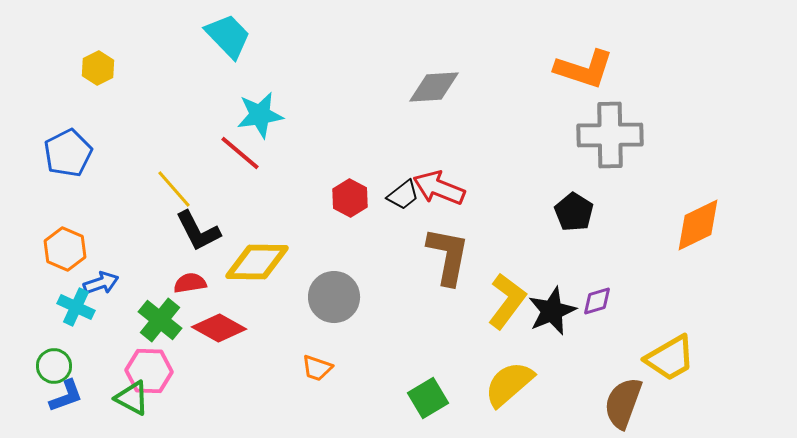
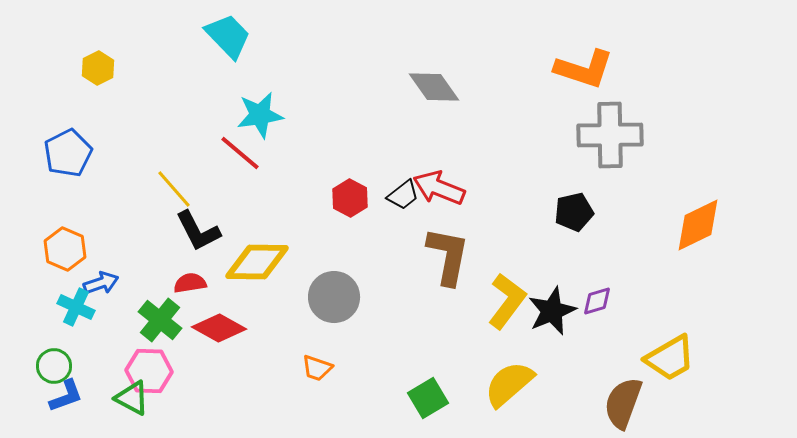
gray diamond: rotated 58 degrees clockwise
black pentagon: rotated 27 degrees clockwise
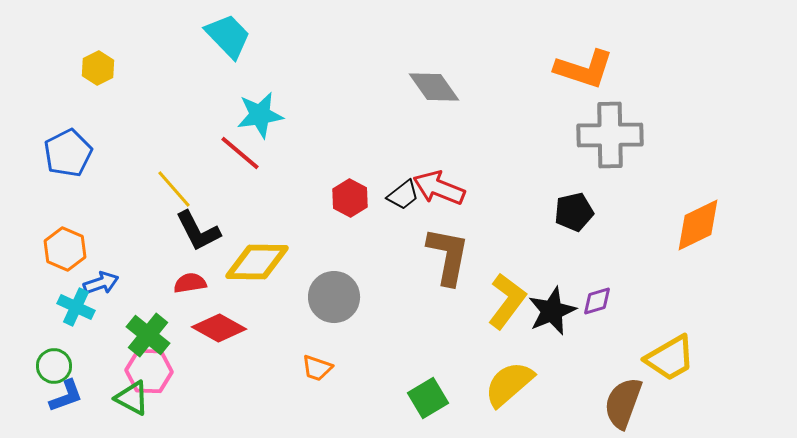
green cross: moved 12 px left, 15 px down
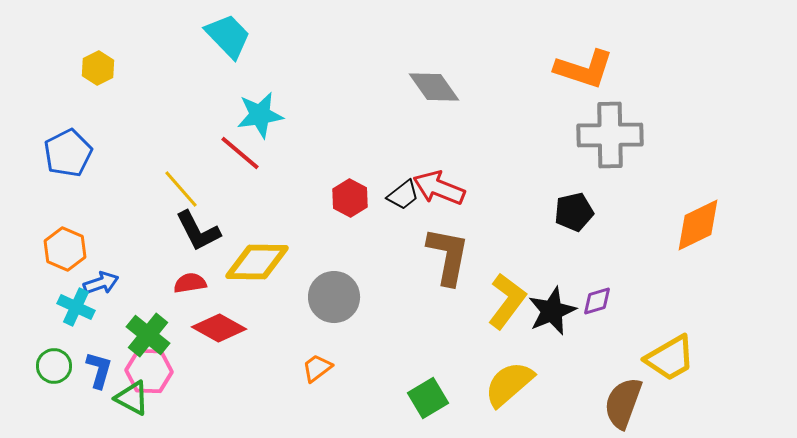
yellow line: moved 7 px right
orange trapezoid: rotated 124 degrees clockwise
blue L-shape: moved 33 px right, 26 px up; rotated 54 degrees counterclockwise
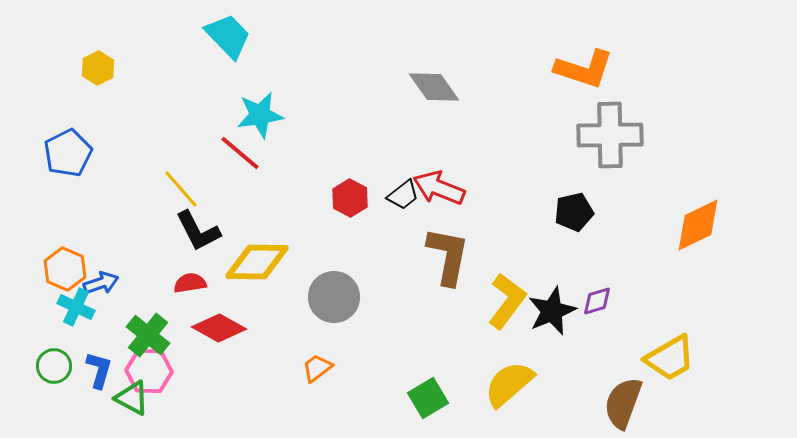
orange hexagon: moved 20 px down
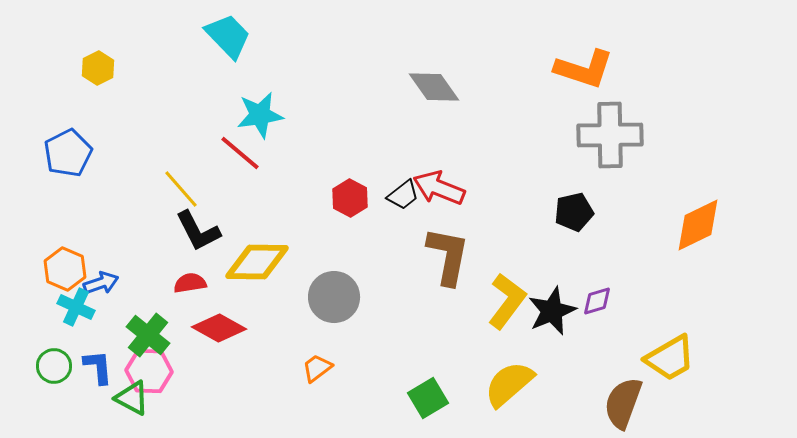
blue L-shape: moved 1 px left, 3 px up; rotated 21 degrees counterclockwise
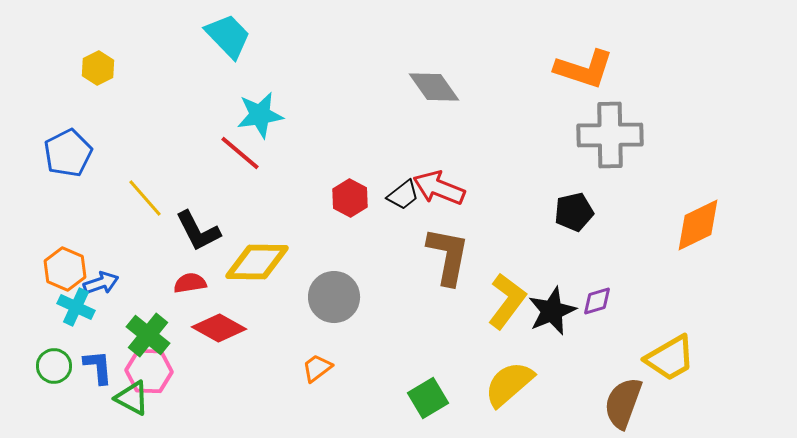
yellow line: moved 36 px left, 9 px down
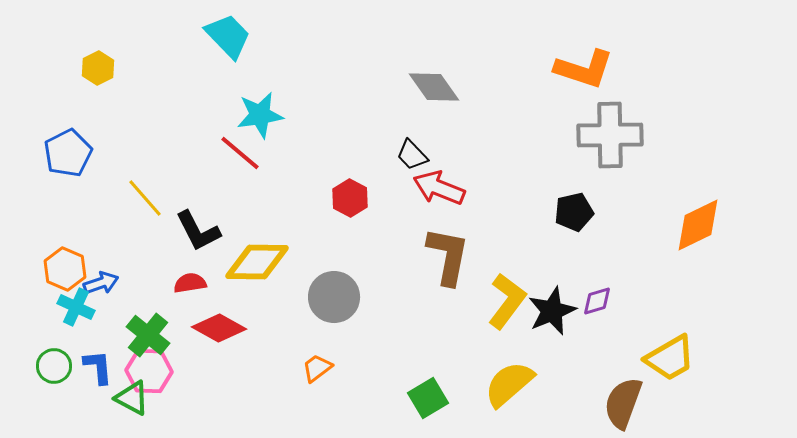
black trapezoid: moved 9 px right, 40 px up; rotated 84 degrees clockwise
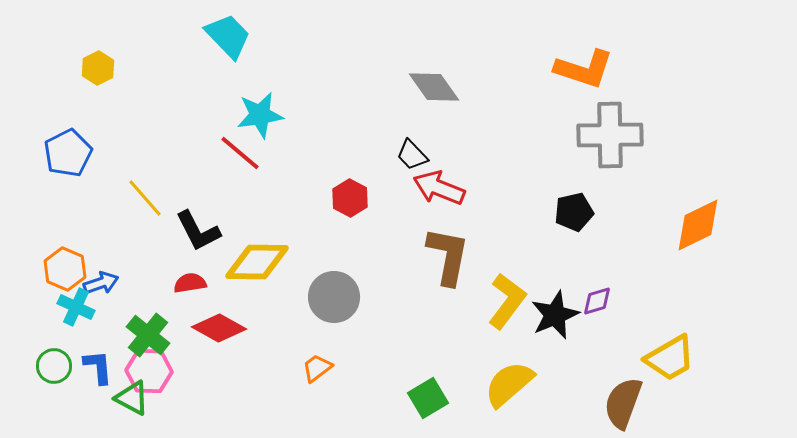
black star: moved 3 px right, 4 px down
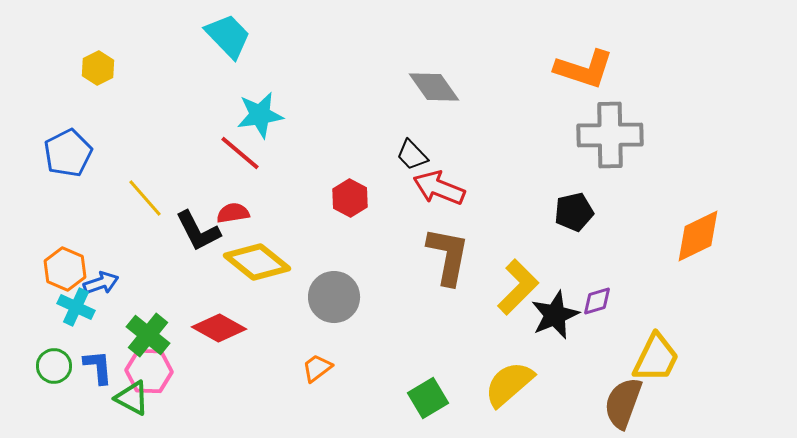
orange diamond: moved 11 px down
yellow diamond: rotated 38 degrees clockwise
red semicircle: moved 43 px right, 70 px up
yellow L-shape: moved 11 px right, 14 px up; rotated 8 degrees clockwise
yellow trapezoid: moved 14 px left; rotated 34 degrees counterclockwise
